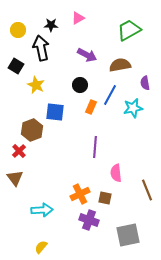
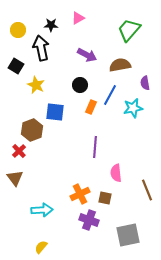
green trapezoid: rotated 20 degrees counterclockwise
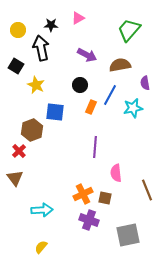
orange cross: moved 3 px right
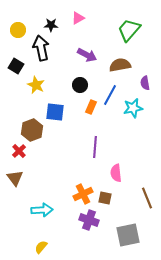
brown line: moved 8 px down
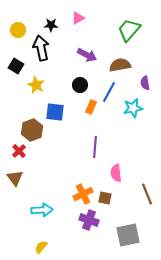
blue line: moved 1 px left, 3 px up
brown line: moved 4 px up
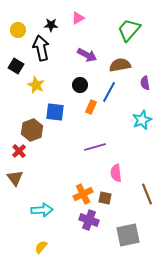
cyan star: moved 9 px right, 12 px down; rotated 12 degrees counterclockwise
purple line: rotated 70 degrees clockwise
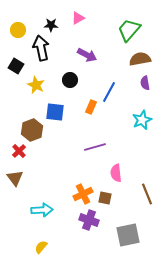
brown semicircle: moved 20 px right, 6 px up
black circle: moved 10 px left, 5 px up
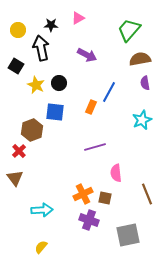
black circle: moved 11 px left, 3 px down
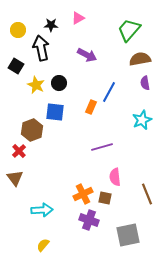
purple line: moved 7 px right
pink semicircle: moved 1 px left, 4 px down
yellow semicircle: moved 2 px right, 2 px up
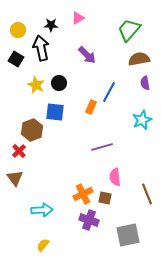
purple arrow: rotated 18 degrees clockwise
brown semicircle: moved 1 px left
black square: moved 7 px up
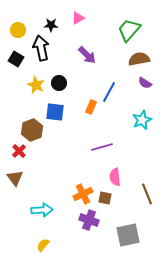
purple semicircle: rotated 48 degrees counterclockwise
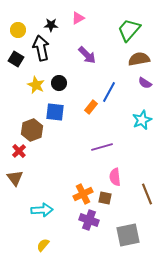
orange rectangle: rotated 16 degrees clockwise
